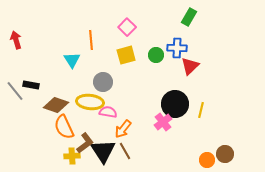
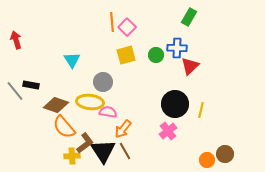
orange line: moved 21 px right, 18 px up
pink cross: moved 5 px right, 9 px down
orange semicircle: rotated 15 degrees counterclockwise
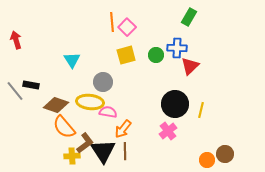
brown line: rotated 30 degrees clockwise
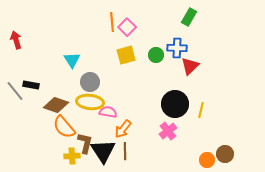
gray circle: moved 13 px left
brown L-shape: rotated 40 degrees counterclockwise
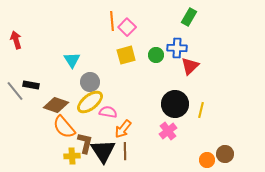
orange line: moved 1 px up
yellow ellipse: rotated 44 degrees counterclockwise
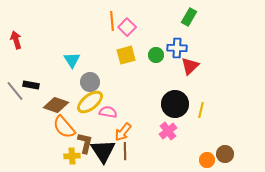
orange arrow: moved 3 px down
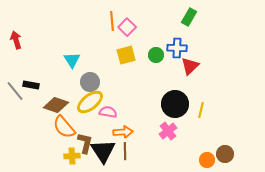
orange arrow: rotated 132 degrees counterclockwise
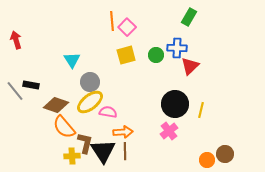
pink cross: moved 1 px right
